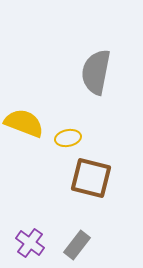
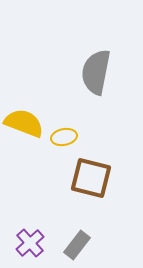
yellow ellipse: moved 4 px left, 1 px up
purple cross: rotated 12 degrees clockwise
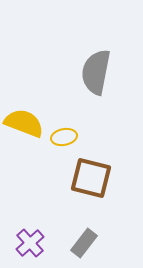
gray rectangle: moved 7 px right, 2 px up
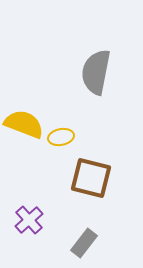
yellow semicircle: moved 1 px down
yellow ellipse: moved 3 px left
purple cross: moved 1 px left, 23 px up
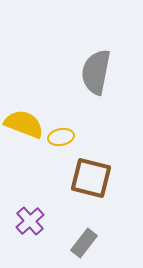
purple cross: moved 1 px right, 1 px down
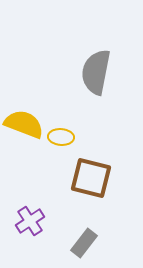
yellow ellipse: rotated 15 degrees clockwise
purple cross: rotated 8 degrees clockwise
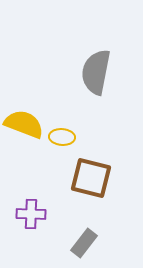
yellow ellipse: moved 1 px right
purple cross: moved 1 px right, 7 px up; rotated 36 degrees clockwise
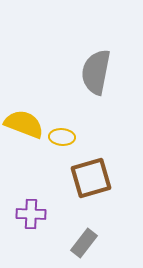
brown square: rotated 30 degrees counterclockwise
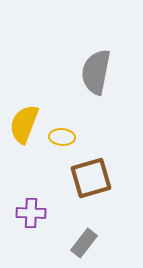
yellow semicircle: rotated 90 degrees counterclockwise
purple cross: moved 1 px up
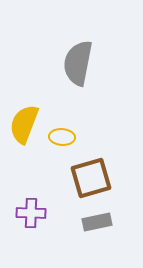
gray semicircle: moved 18 px left, 9 px up
gray rectangle: moved 13 px right, 21 px up; rotated 40 degrees clockwise
